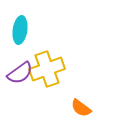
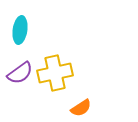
yellow cross: moved 8 px right, 4 px down; rotated 8 degrees clockwise
orange semicircle: rotated 70 degrees counterclockwise
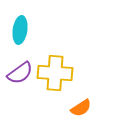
yellow cross: rotated 16 degrees clockwise
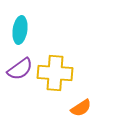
purple semicircle: moved 4 px up
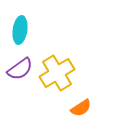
yellow cross: moved 2 px right; rotated 36 degrees counterclockwise
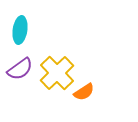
yellow cross: rotated 12 degrees counterclockwise
orange semicircle: moved 3 px right, 16 px up
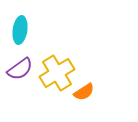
yellow cross: rotated 12 degrees clockwise
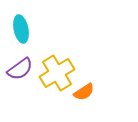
cyan ellipse: moved 1 px right, 1 px up; rotated 20 degrees counterclockwise
